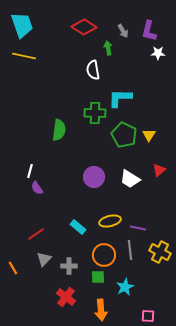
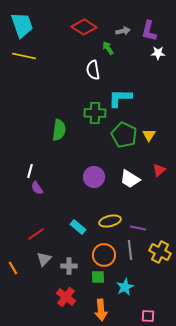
gray arrow: rotated 72 degrees counterclockwise
green arrow: rotated 24 degrees counterclockwise
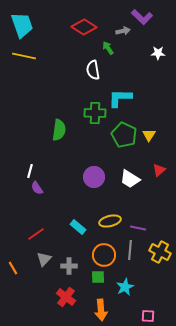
purple L-shape: moved 7 px left, 14 px up; rotated 60 degrees counterclockwise
gray line: rotated 12 degrees clockwise
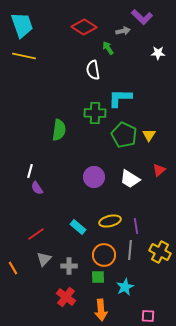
purple line: moved 2 px left, 2 px up; rotated 70 degrees clockwise
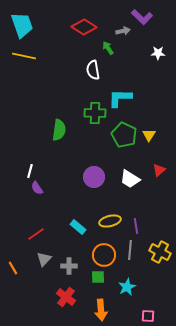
cyan star: moved 2 px right
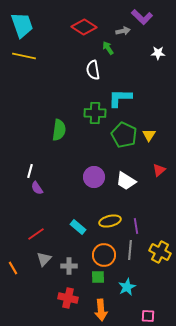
white trapezoid: moved 4 px left, 2 px down
red cross: moved 2 px right, 1 px down; rotated 24 degrees counterclockwise
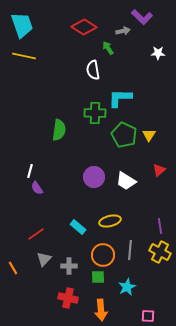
purple line: moved 24 px right
orange circle: moved 1 px left
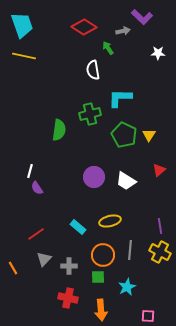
green cross: moved 5 px left, 1 px down; rotated 15 degrees counterclockwise
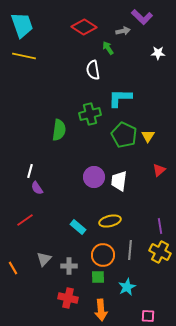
yellow triangle: moved 1 px left, 1 px down
white trapezoid: moved 7 px left; rotated 65 degrees clockwise
red line: moved 11 px left, 14 px up
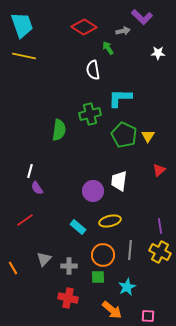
purple circle: moved 1 px left, 14 px down
orange arrow: moved 11 px right; rotated 45 degrees counterclockwise
